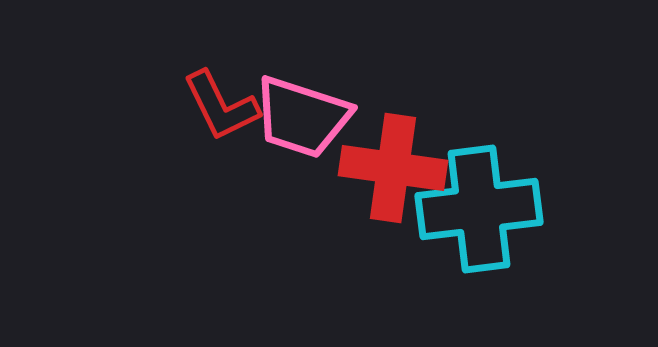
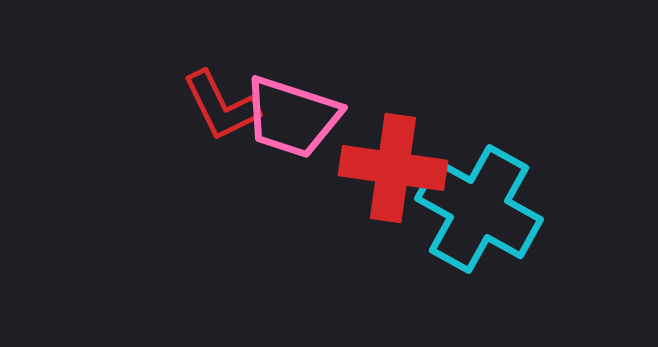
pink trapezoid: moved 10 px left
cyan cross: rotated 36 degrees clockwise
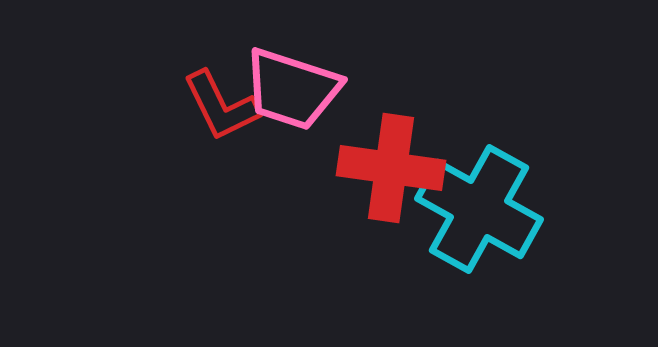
pink trapezoid: moved 28 px up
red cross: moved 2 px left
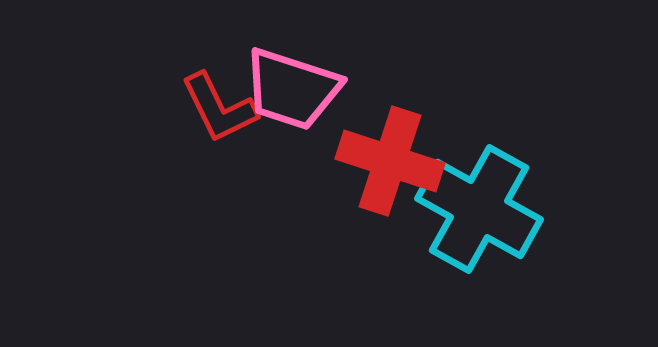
red L-shape: moved 2 px left, 2 px down
red cross: moved 1 px left, 7 px up; rotated 10 degrees clockwise
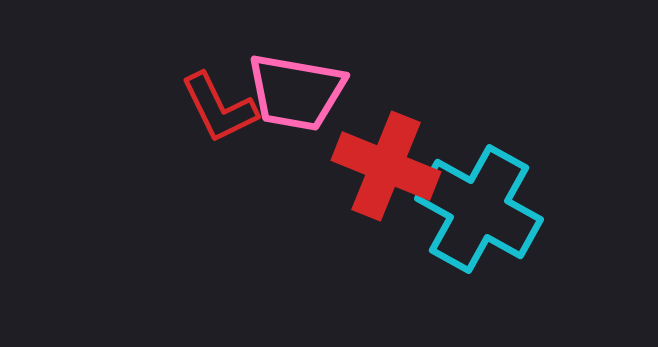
pink trapezoid: moved 4 px right, 3 px down; rotated 8 degrees counterclockwise
red cross: moved 4 px left, 5 px down; rotated 4 degrees clockwise
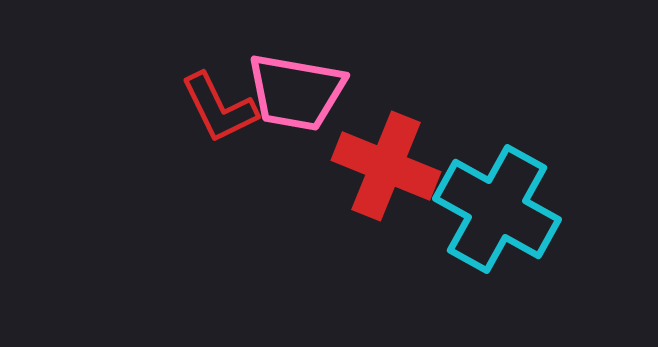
cyan cross: moved 18 px right
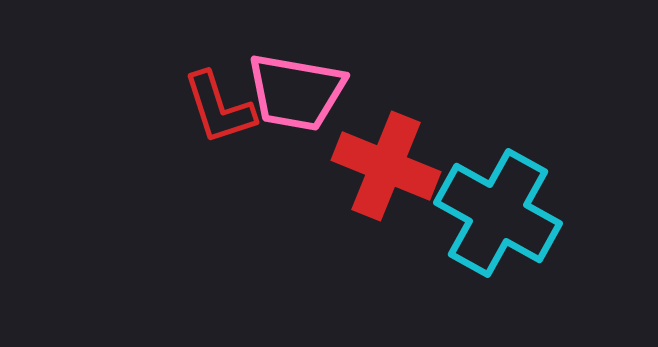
red L-shape: rotated 8 degrees clockwise
cyan cross: moved 1 px right, 4 px down
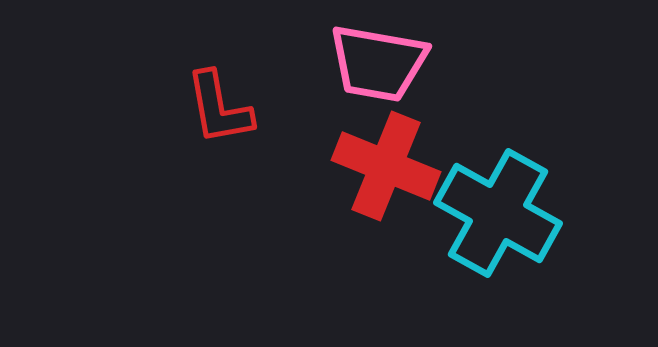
pink trapezoid: moved 82 px right, 29 px up
red L-shape: rotated 8 degrees clockwise
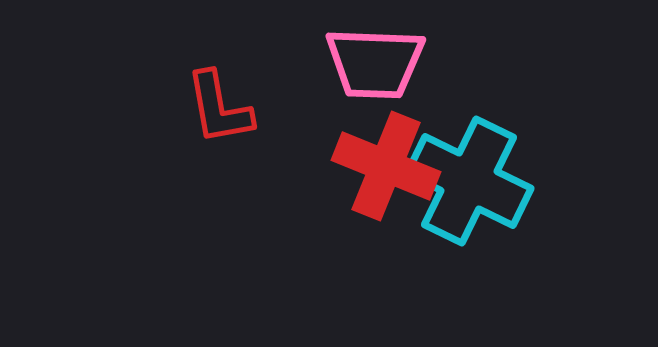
pink trapezoid: moved 3 px left; rotated 8 degrees counterclockwise
cyan cross: moved 29 px left, 32 px up; rotated 3 degrees counterclockwise
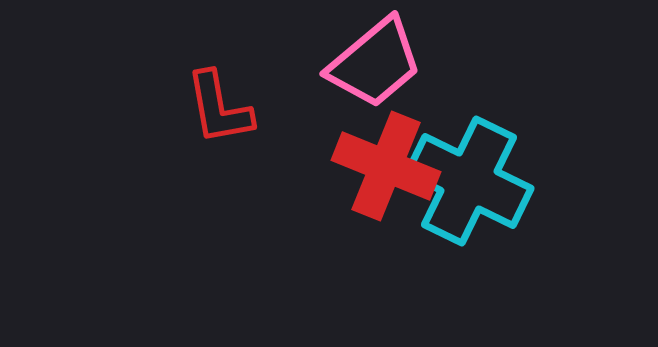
pink trapezoid: rotated 42 degrees counterclockwise
